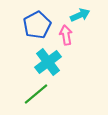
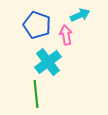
blue pentagon: rotated 24 degrees counterclockwise
green line: rotated 56 degrees counterclockwise
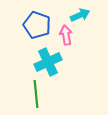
cyan cross: rotated 12 degrees clockwise
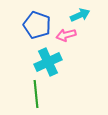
pink arrow: rotated 96 degrees counterclockwise
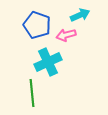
green line: moved 4 px left, 1 px up
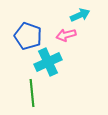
blue pentagon: moved 9 px left, 11 px down
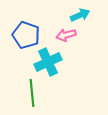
blue pentagon: moved 2 px left, 1 px up
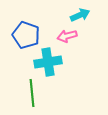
pink arrow: moved 1 px right, 1 px down
cyan cross: rotated 16 degrees clockwise
